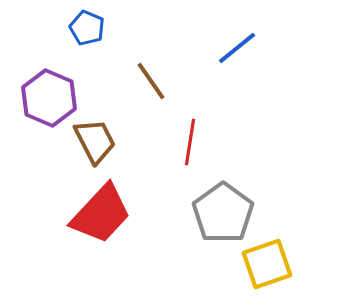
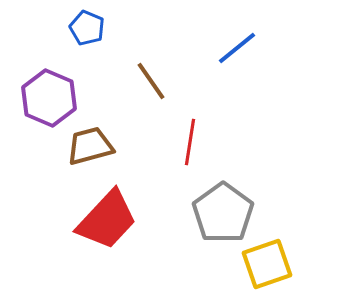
brown trapezoid: moved 5 px left, 5 px down; rotated 78 degrees counterclockwise
red trapezoid: moved 6 px right, 6 px down
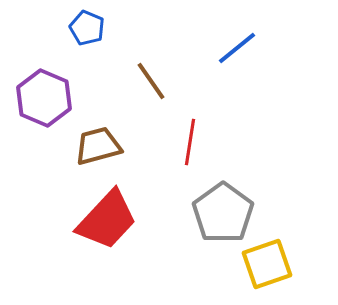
purple hexagon: moved 5 px left
brown trapezoid: moved 8 px right
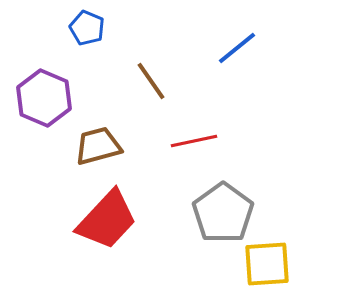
red line: moved 4 px right, 1 px up; rotated 69 degrees clockwise
yellow square: rotated 15 degrees clockwise
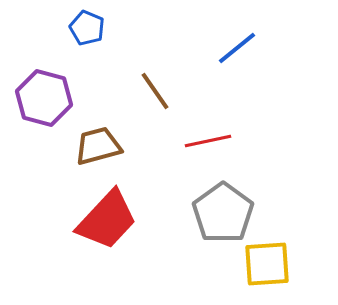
brown line: moved 4 px right, 10 px down
purple hexagon: rotated 8 degrees counterclockwise
red line: moved 14 px right
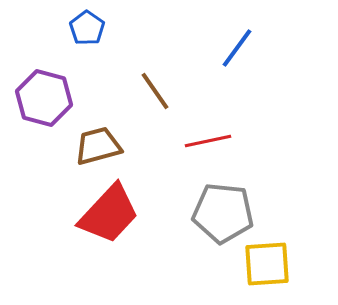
blue pentagon: rotated 12 degrees clockwise
blue line: rotated 15 degrees counterclockwise
gray pentagon: rotated 30 degrees counterclockwise
red trapezoid: moved 2 px right, 6 px up
